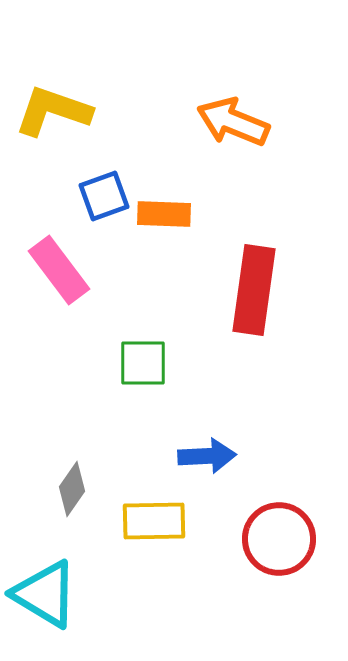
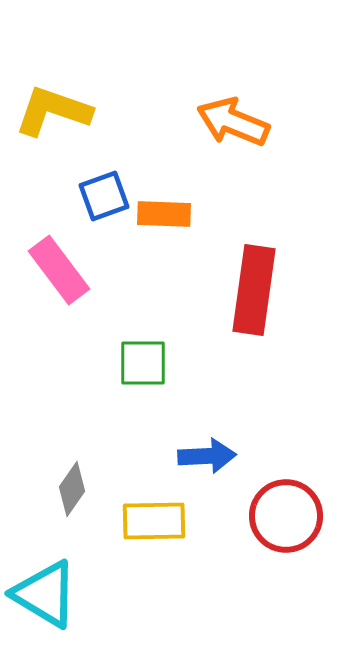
red circle: moved 7 px right, 23 px up
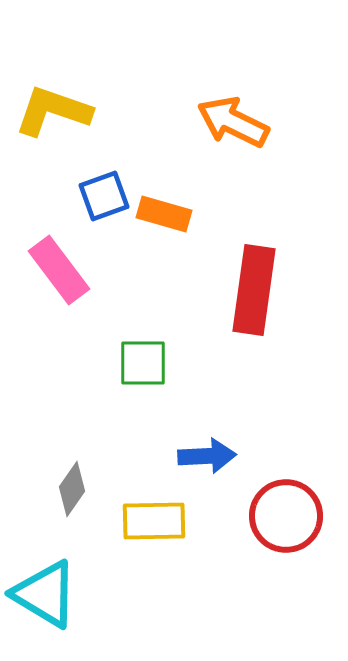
orange arrow: rotated 4 degrees clockwise
orange rectangle: rotated 14 degrees clockwise
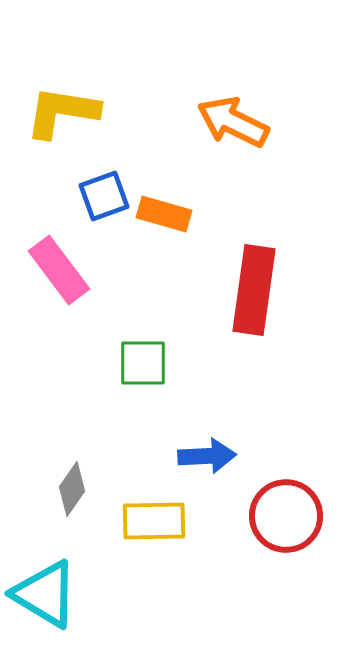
yellow L-shape: moved 9 px right, 1 px down; rotated 10 degrees counterclockwise
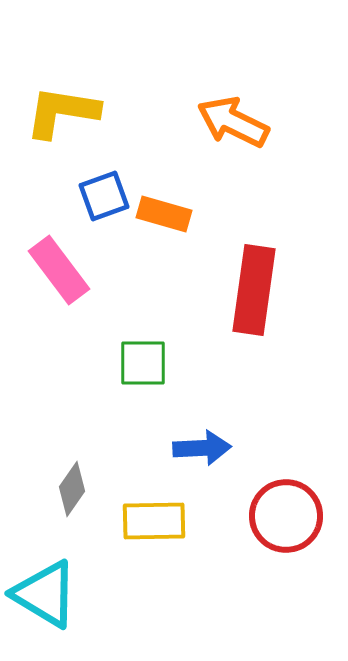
blue arrow: moved 5 px left, 8 px up
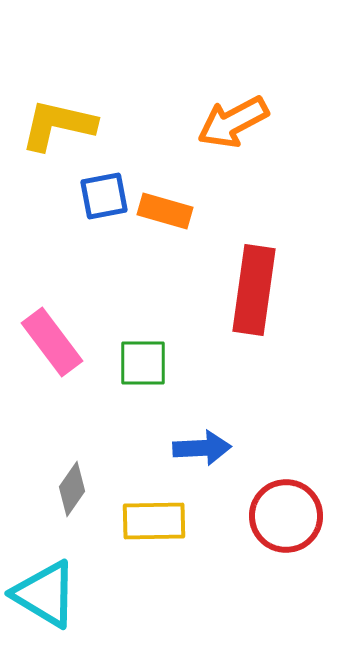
yellow L-shape: moved 4 px left, 13 px down; rotated 4 degrees clockwise
orange arrow: rotated 54 degrees counterclockwise
blue square: rotated 9 degrees clockwise
orange rectangle: moved 1 px right, 3 px up
pink rectangle: moved 7 px left, 72 px down
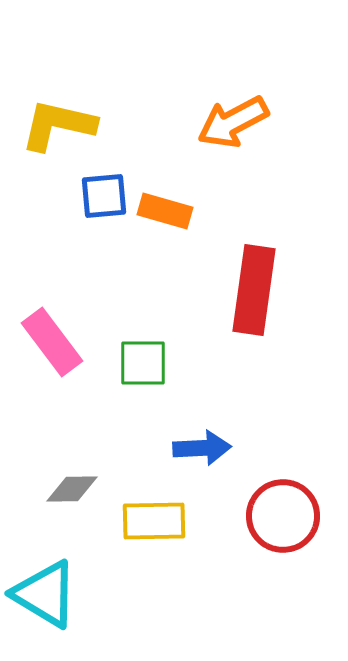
blue square: rotated 6 degrees clockwise
gray diamond: rotated 54 degrees clockwise
red circle: moved 3 px left
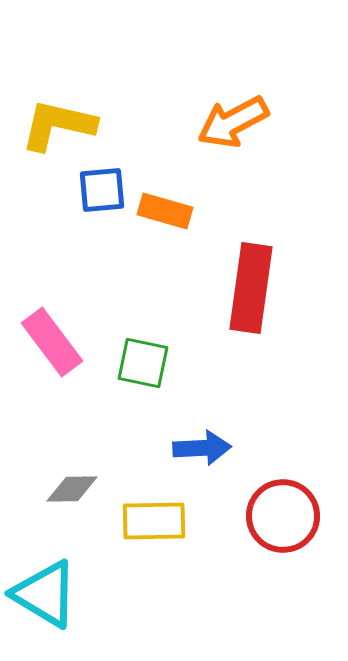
blue square: moved 2 px left, 6 px up
red rectangle: moved 3 px left, 2 px up
green square: rotated 12 degrees clockwise
